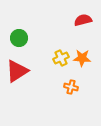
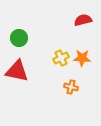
red triangle: rotated 45 degrees clockwise
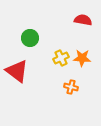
red semicircle: rotated 24 degrees clockwise
green circle: moved 11 px right
red triangle: rotated 25 degrees clockwise
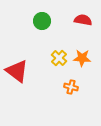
green circle: moved 12 px right, 17 px up
yellow cross: moved 2 px left; rotated 21 degrees counterclockwise
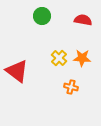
green circle: moved 5 px up
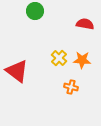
green circle: moved 7 px left, 5 px up
red semicircle: moved 2 px right, 4 px down
orange star: moved 2 px down
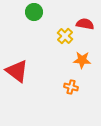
green circle: moved 1 px left, 1 px down
yellow cross: moved 6 px right, 22 px up
